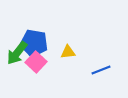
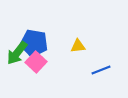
yellow triangle: moved 10 px right, 6 px up
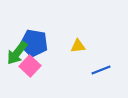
pink square: moved 6 px left, 4 px down
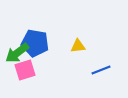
blue pentagon: moved 1 px right
green arrow: rotated 15 degrees clockwise
pink square: moved 5 px left, 4 px down; rotated 30 degrees clockwise
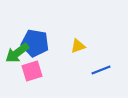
yellow triangle: rotated 14 degrees counterclockwise
pink square: moved 7 px right, 1 px down
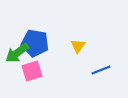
yellow triangle: rotated 35 degrees counterclockwise
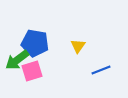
green arrow: moved 7 px down
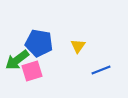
blue pentagon: moved 4 px right
